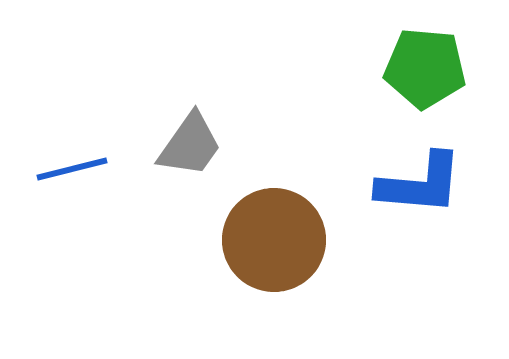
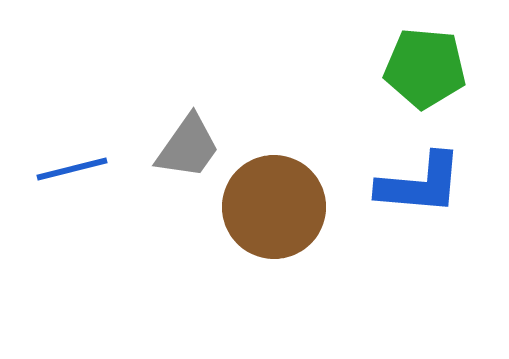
gray trapezoid: moved 2 px left, 2 px down
brown circle: moved 33 px up
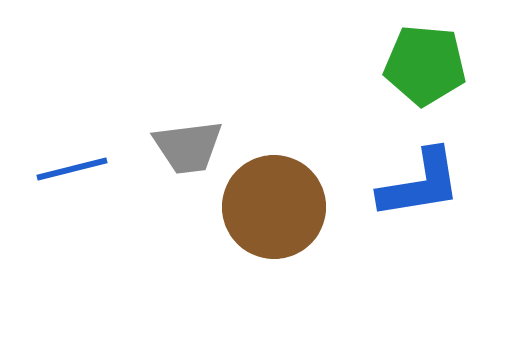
green pentagon: moved 3 px up
gray trapezoid: rotated 48 degrees clockwise
blue L-shape: rotated 14 degrees counterclockwise
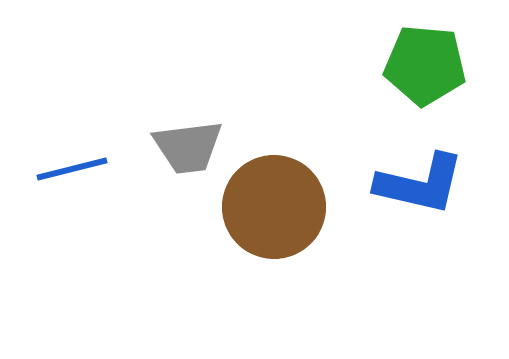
blue L-shape: rotated 22 degrees clockwise
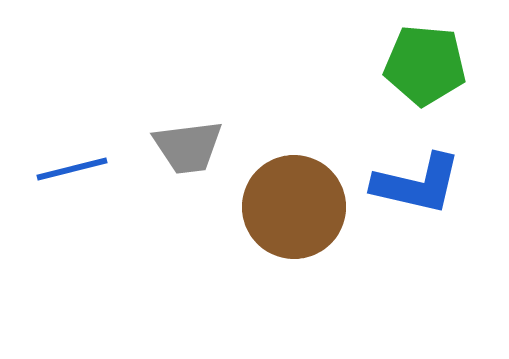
blue L-shape: moved 3 px left
brown circle: moved 20 px right
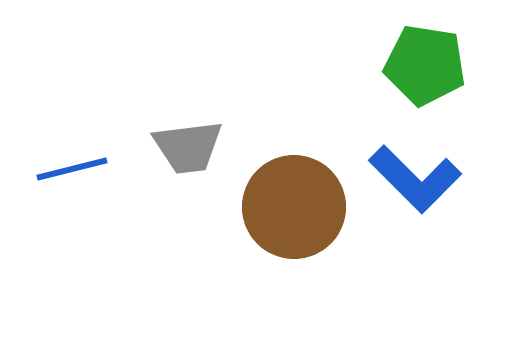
green pentagon: rotated 4 degrees clockwise
blue L-shape: moved 2 px left, 5 px up; rotated 32 degrees clockwise
